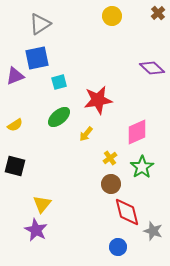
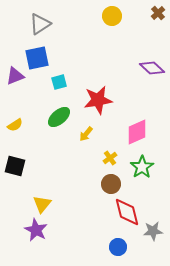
gray star: rotated 24 degrees counterclockwise
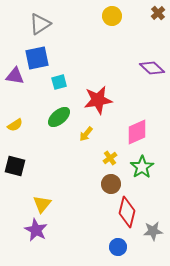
purple triangle: rotated 30 degrees clockwise
red diamond: rotated 28 degrees clockwise
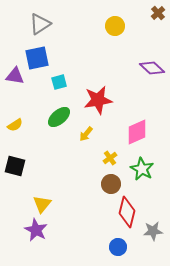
yellow circle: moved 3 px right, 10 px down
green star: moved 2 px down; rotated 10 degrees counterclockwise
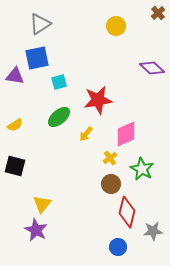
yellow circle: moved 1 px right
pink diamond: moved 11 px left, 2 px down
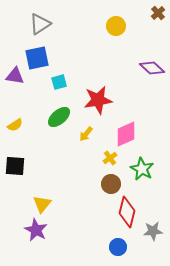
black square: rotated 10 degrees counterclockwise
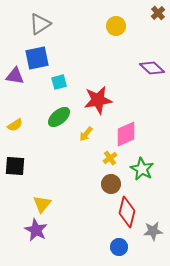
blue circle: moved 1 px right
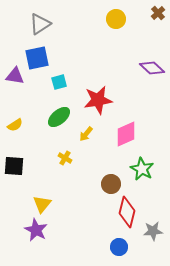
yellow circle: moved 7 px up
yellow cross: moved 45 px left; rotated 24 degrees counterclockwise
black square: moved 1 px left
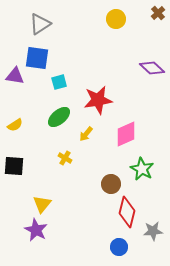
blue square: rotated 20 degrees clockwise
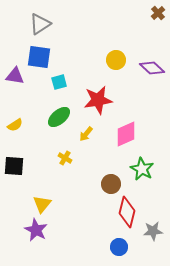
yellow circle: moved 41 px down
blue square: moved 2 px right, 1 px up
